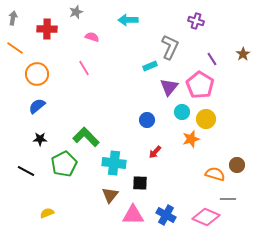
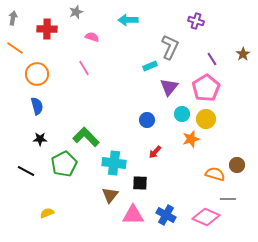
pink pentagon: moved 6 px right, 3 px down; rotated 8 degrees clockwise
blue semicircle: rotated 114 degrees clockwise
cyan circle: moved 2 px down
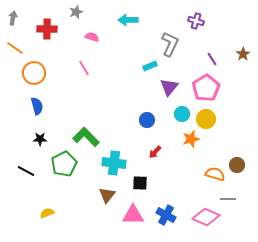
gray L-shape: moved 3 px up
orange circle: moved 3 px left, 1 px up
brown triangle: moved 3 px left
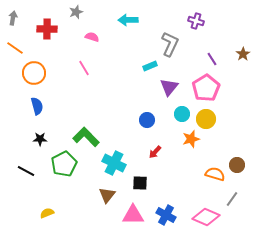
cyan cross: rotated 20 degrees clockwise
gray line: moved 4 px right; rotated 56 degrees counterclockwise
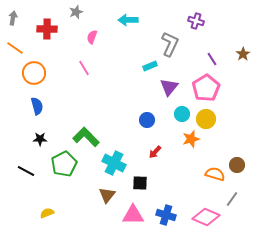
pink semicircle: rotated 88 degrees counterclockwise
blue cross: rotated 12 degrees counterclockwise
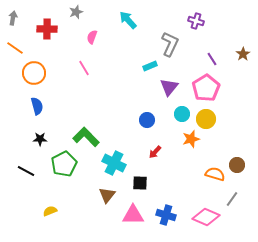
cyan arrow: rotated 48 degrees clockwise
yellow semicircle: moved 3 px right, 2 px up
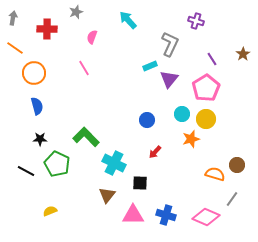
purple triangle: moved 8 px up
green pentagon: moved 7 px left; rotated 20 degrees counterclockwise
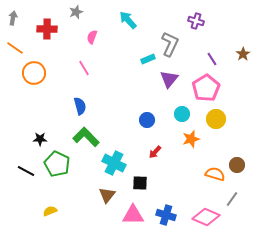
cyan rectangle: moved 2 px left, 7 px up
blue semicircle: moved 43 px right
yellow circle: moved 10 px right
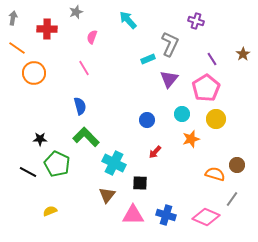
orange line: moved 2 px right
black line: moved 2 px right, 1 px down
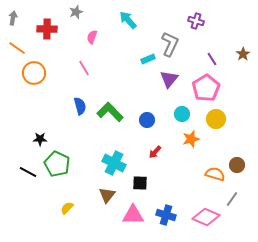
green L-shape: moved 24 px right, 25 px up
yellow semicircle: moved 17 px right, 3 px up; rotated 24 degrees counterclockwise
